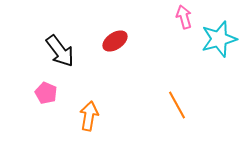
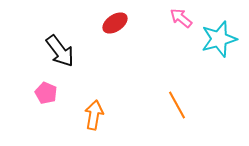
pink arrow: moved 3 px left, 1 px down; rotated 35 degrees counterclockwise
red ellipse: moved 18 px up
orange arrow: moved 5 px right, 1 px up
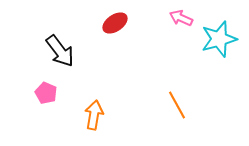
pink arrow: rotated 15 degrees counterclockwise
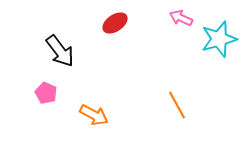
orange arrow: rotated 108 degrees clockwise
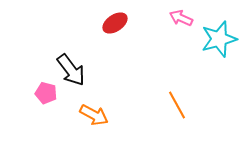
black arrow: moved 11 px right, 19 px down
pink pentagon: rotated 10 degrees counterclockwise
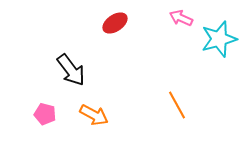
pink pentagon: moved 1 px left, 21 px down
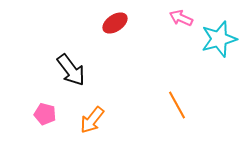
orange arrow: moved 2 px left, 5 px down; rotated 100 degrees clockwise
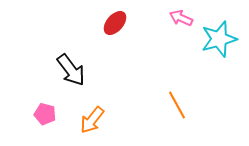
red ellipse: rotated 15 degrees counterclockwise
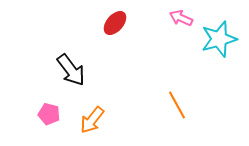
pink pentagon: moved 4 px right
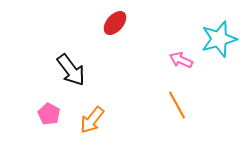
pink arrow: moved 42 px down
pink pentagon: rotated 15 degrees clockwise
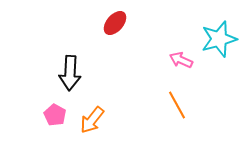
black arrow: moved 1 px left, 3 px down; rotated 40 degrees clockwise
pink pentagon: moved 6 px right, 1 px down
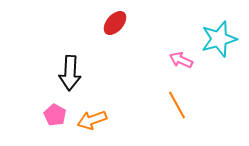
orange arrow: rotated 32 degrees clockwise
